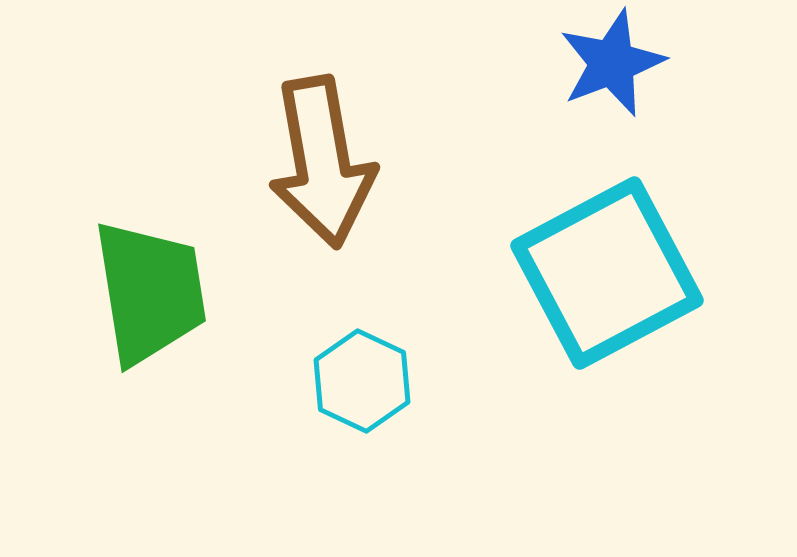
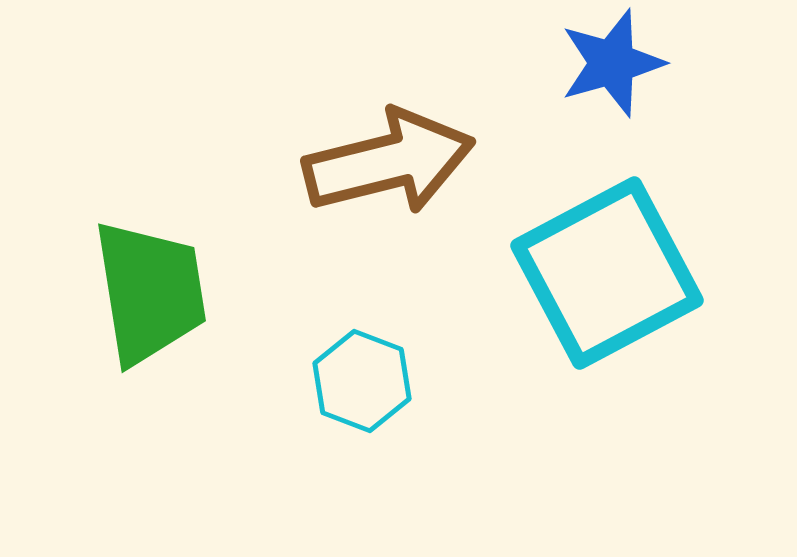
blue star: rotated 5 degrees clockwise
brown arrow: moved 67 px right; rotated 94 degrees counterclockwise
cyan hexagon: rotated 4 degrees counterclockwise
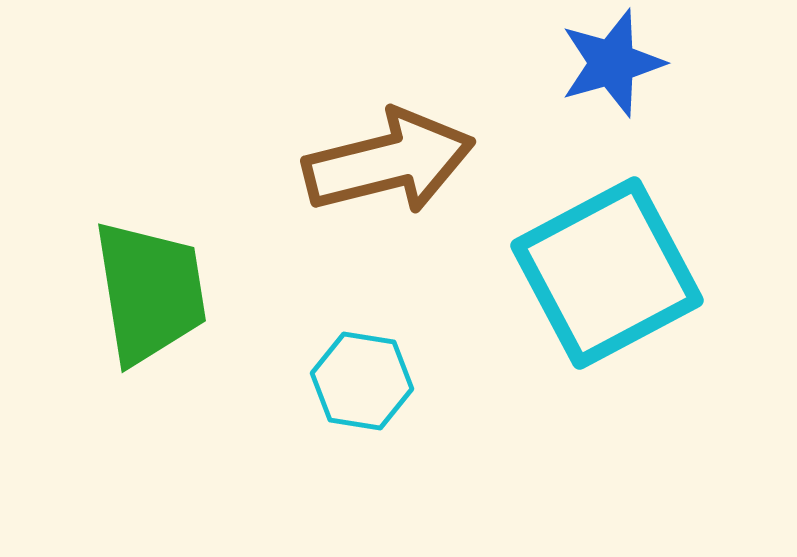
cyan hexagon: rotated 12 degrees counterclockwise
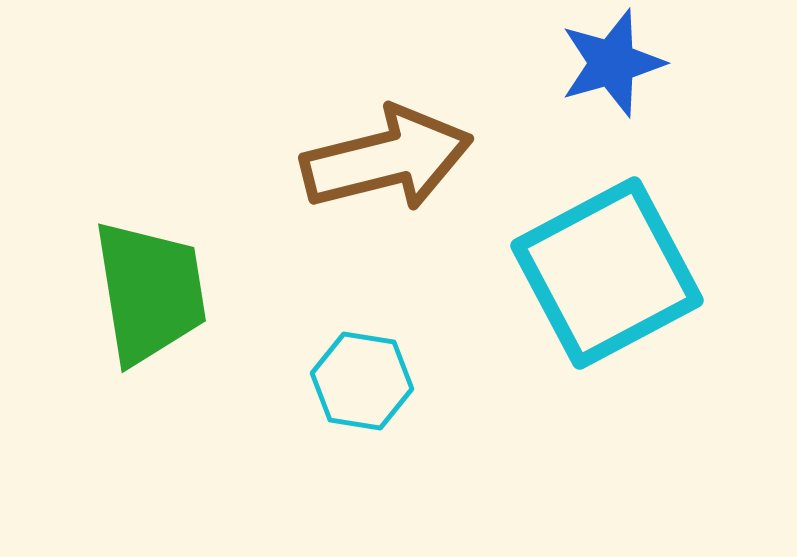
brown arrow: moved 2 px left, 3 px up
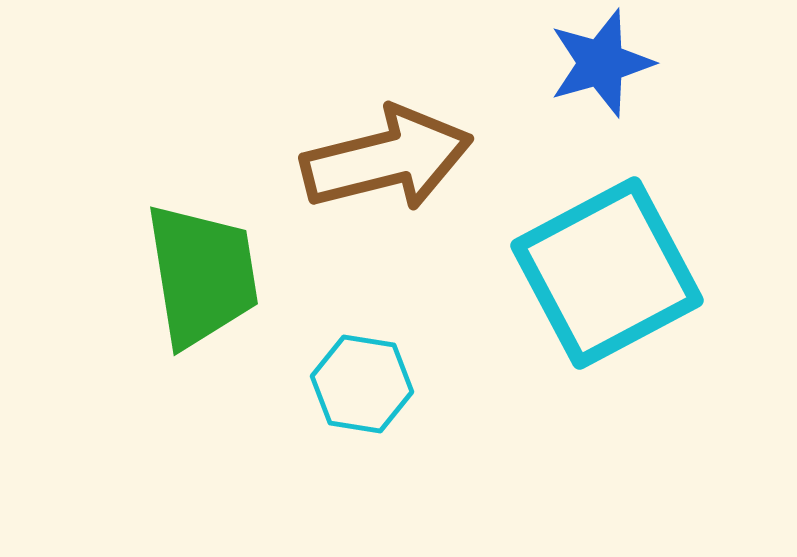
blue star: moved 11 px left
green trapezoid: moved 52 px right, 17 px up
cyan hexagon: moved 3 px down
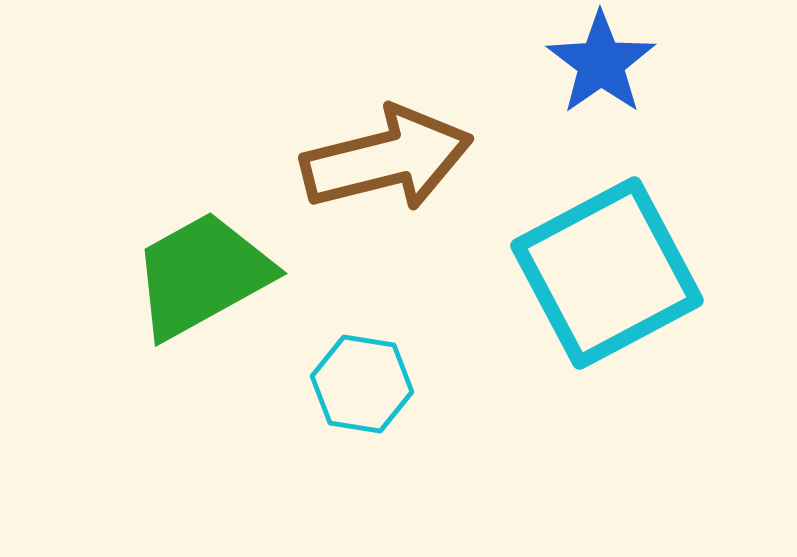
blue star: rotated 19 degrees counterclockwise
green trapezoid: rotated 110 degrees counterclockwise
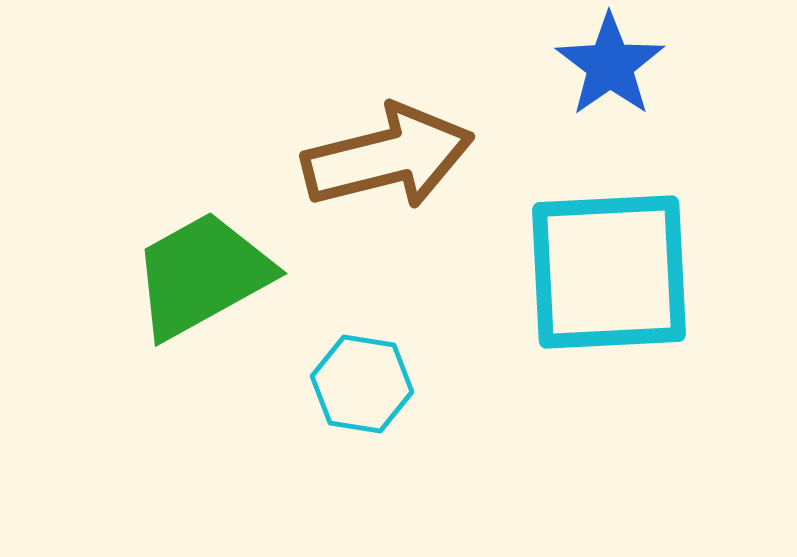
blue star: moved 9 px right, 2 px down
brown arrow: moved 1 px right, 2 px up
cyan square: moved 2 px right, 1 px up; rotated 25 degrees clockwise
